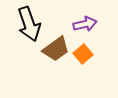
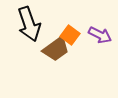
purple arrow: moved 15 px right, 11 px down; rotated 40 degrees clockwise
orange square: moved 13 px left, 19 px up; rotated 12 degrees counterclockwise
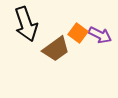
black arrow: moved 3 px left
orange square: moved 8 px right, 2 px up
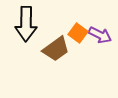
black arrow: rotated 20 degrees clockwise
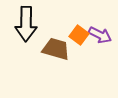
orange square: moved 1 px right, 2 px down
brown trapezoid: rotated 128 degrees counterclockwise
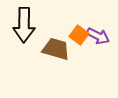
black arrow: moved 2 px left, 1 px down
purple arrow: moved 2 px left, 1 px down
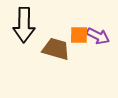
orange square: rotated 36 degrees counterclockwise
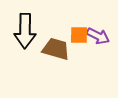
black arrow: moved 1 px right, 6 px down
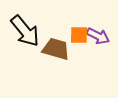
black arrow: rotated 40 degrees counterclockwise
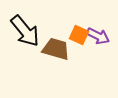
orange square: rotated 24 degrees clockwise
